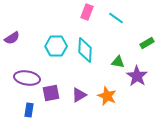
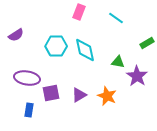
pink rectangle: moved 8 px left
purple semicircle: moved 4 px right, 3 px up
cyan diamond: rotated 15 degrees counterclockwise
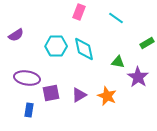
cyan diamond: moved 1 px left, 1 px up
purple star: moved 1 px right, 1 px down
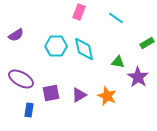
purple ellipse: moved 6 px left, 1 px down; rotated 20 degrees clockwise
